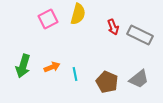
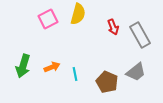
gray rectangle: rotated 35 degrees clockwise
gray trapezoid: moved 3 px left, 7 px up
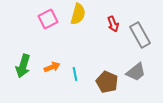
red arrow: moved 3 px up
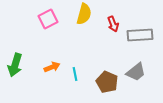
yellow semicircle: moved 6 px right
gray rectangle: rotated 65 degrees counterclockwise
green arrow: moved 8 px left, 1 px up
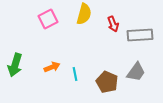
gray trapezoid: rotated 15 degrees counterclockwise
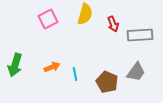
yellow semicircle: moved 1 px right
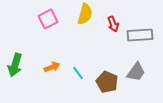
cyan line: moved 3 px right, 1 px up; rotated 24 degrees counterclockwise
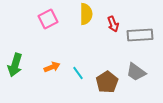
yellow semicircle: moved 1 px right; rotated 15 degrees counterclockwise
gray trapezoid: rotated 90 degrees clockwise
brown pentagon: rotated 15 degrees clockwise
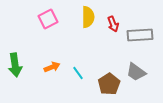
yellow semicircle: moved 2 px right, 3 px down
green arrow: rotated 25 degrees counterclockwise
brown pentagon: moved 2 px right, 2 px down
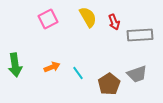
yellow semicircle: rotated 30 degrees counterclockwise
red arrow: moved 1 px right, 2 px up
gray trapezoid: moved 1 px right, 2 px down; rotated 55 degrees counterclockwise
